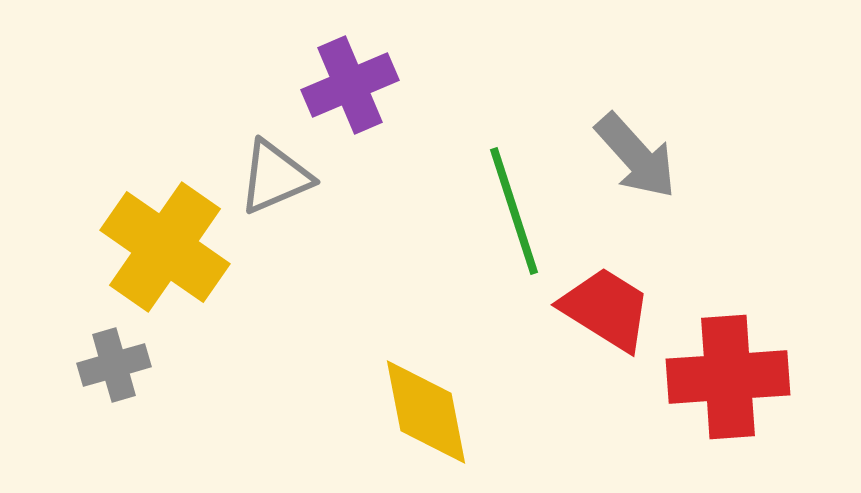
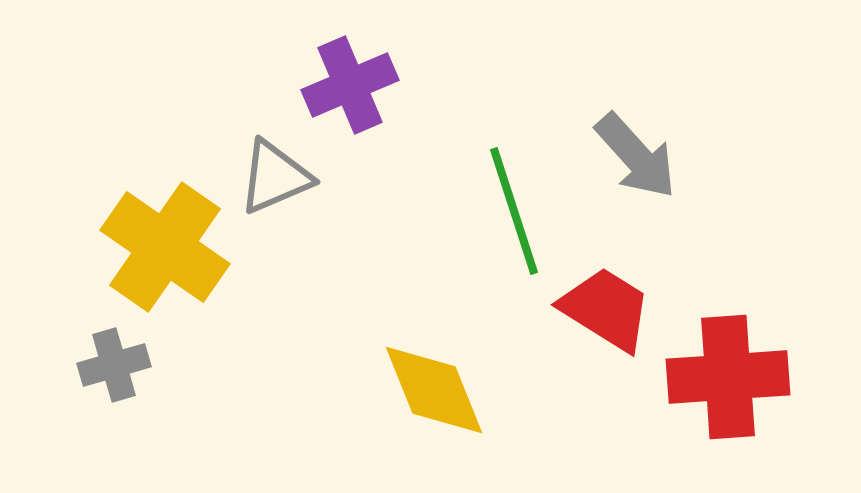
yellow diamond: moved 8 px right, 22 px up; rotated 11 degrees counterclockwise
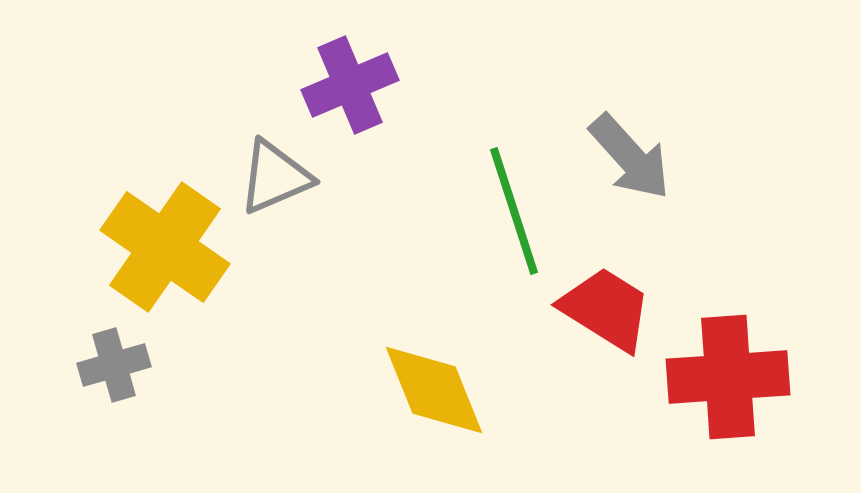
gray arrow: moved 6 px left, 1 px down
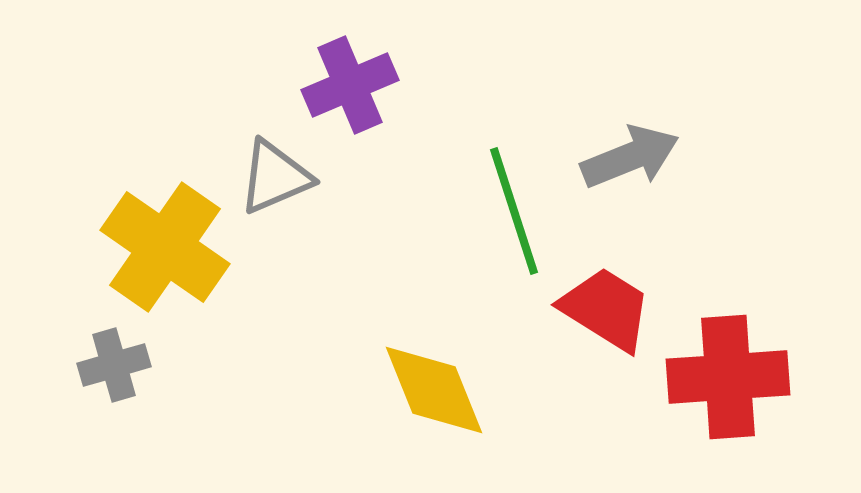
gray arrow: rotated 70 degrees counterclockwise
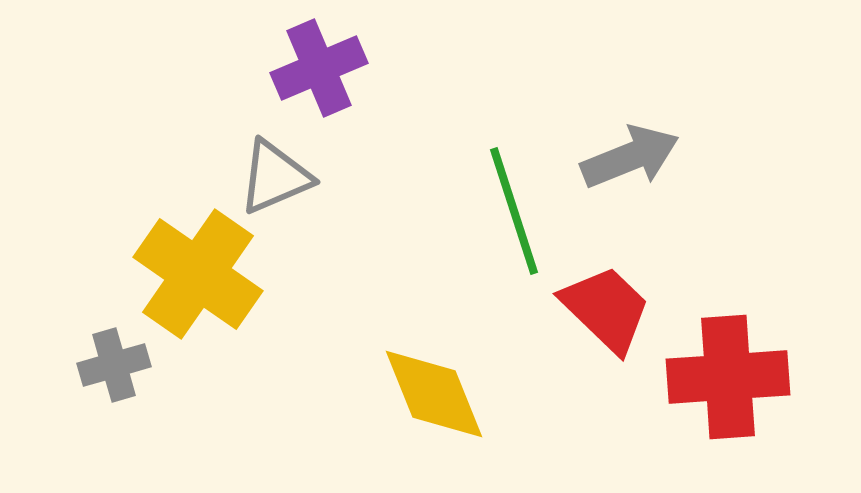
purple cross: moved 31 px left, 17 px up
yellow cross: moved 33 px right, 27 px down
red trapezoid: rotated 12 degrees clockwise
yellow diamond: moved 4 px down
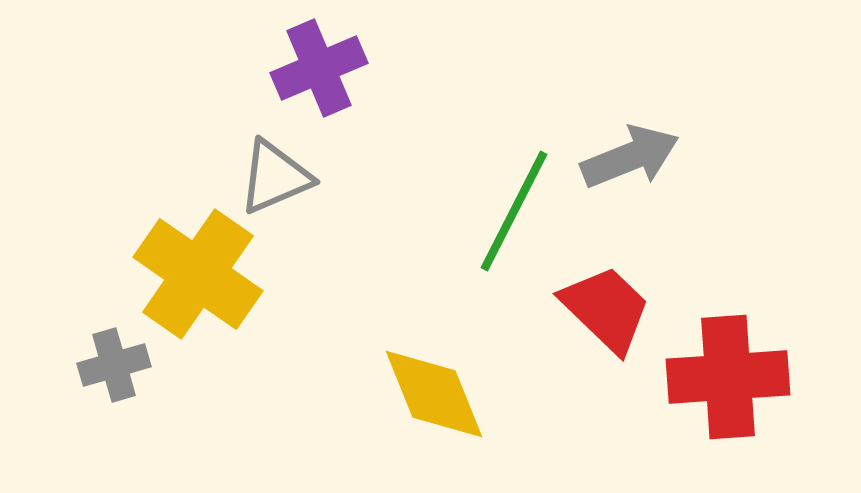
green line: rotated 45 degrees clockwise
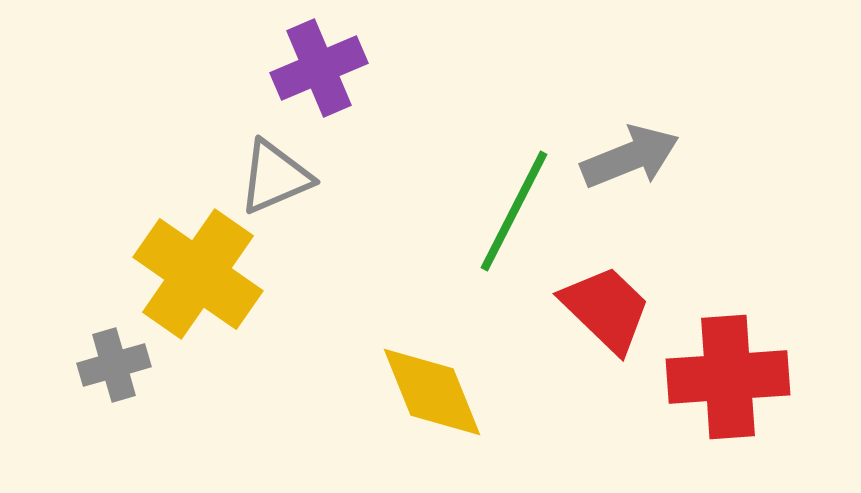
yellow diamond: moved 2 px left, 2 px up
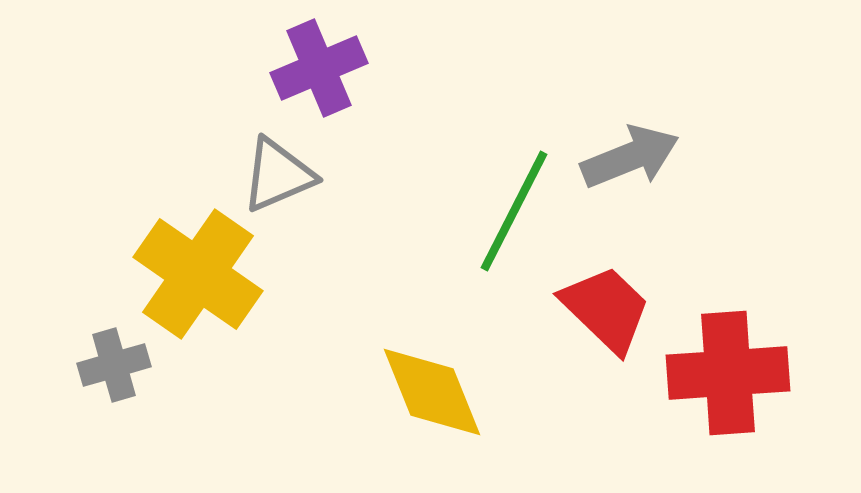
gray triangle: moved 3 px right, 2 px up
red cross: moved 4 px up
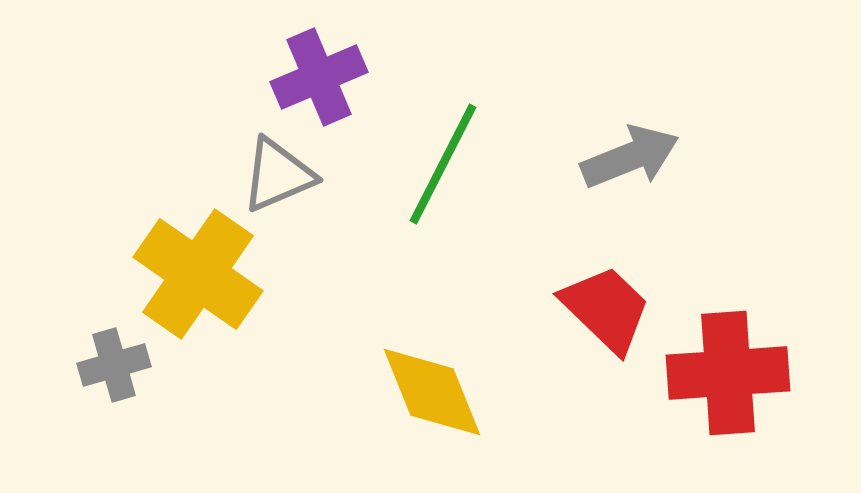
purple cross: moved 9 px down
green line: moved 71 px left, 47 px up
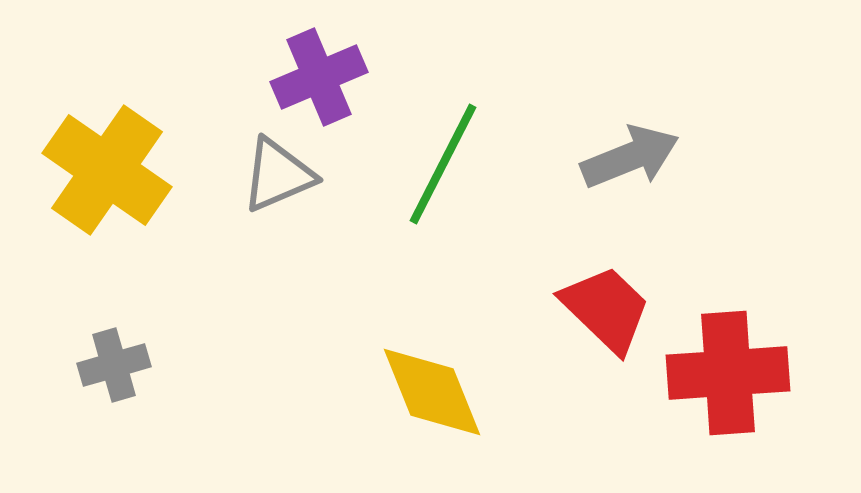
yellow cross: moved 91 px left, 104 px up
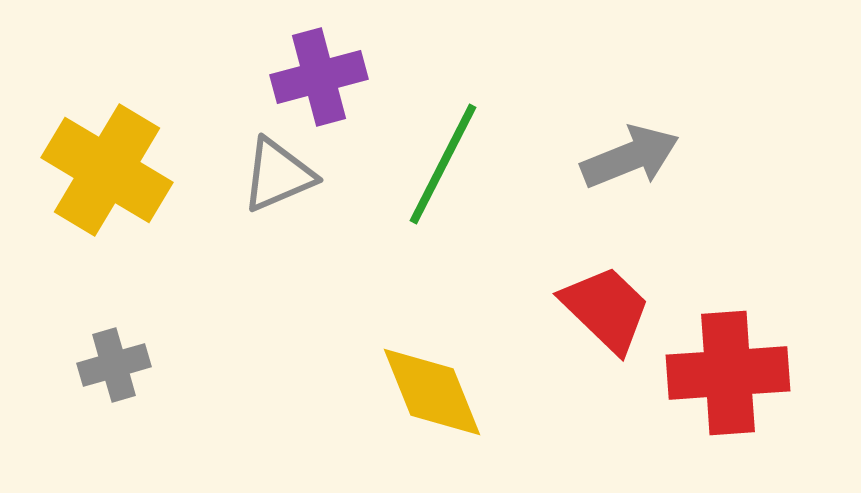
purple cross: rotated 8 degrees clockwise
yellow cross: rotated 4 degrees counterclockwise
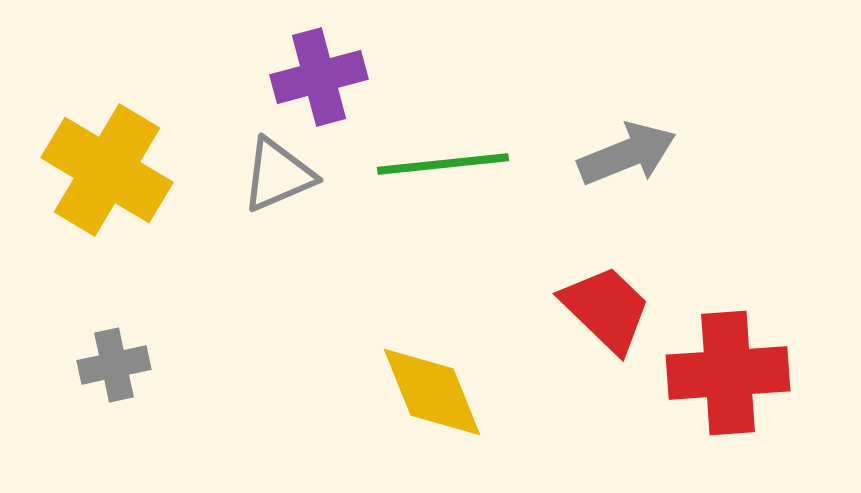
gray arrow: moved 3 px left, 3 px up
green line: rotated 57 degrees clockwise
gray cross: rotated 4 degrees clockwise
